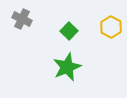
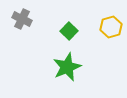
yellow hexagon: rotated 15 degrees clockwise
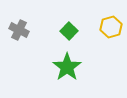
gray cross: moved 3 px left, 11 px down
green star: rotated 12 degrees counterclockwise
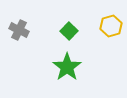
yellow hexagon: moved 1 px up
